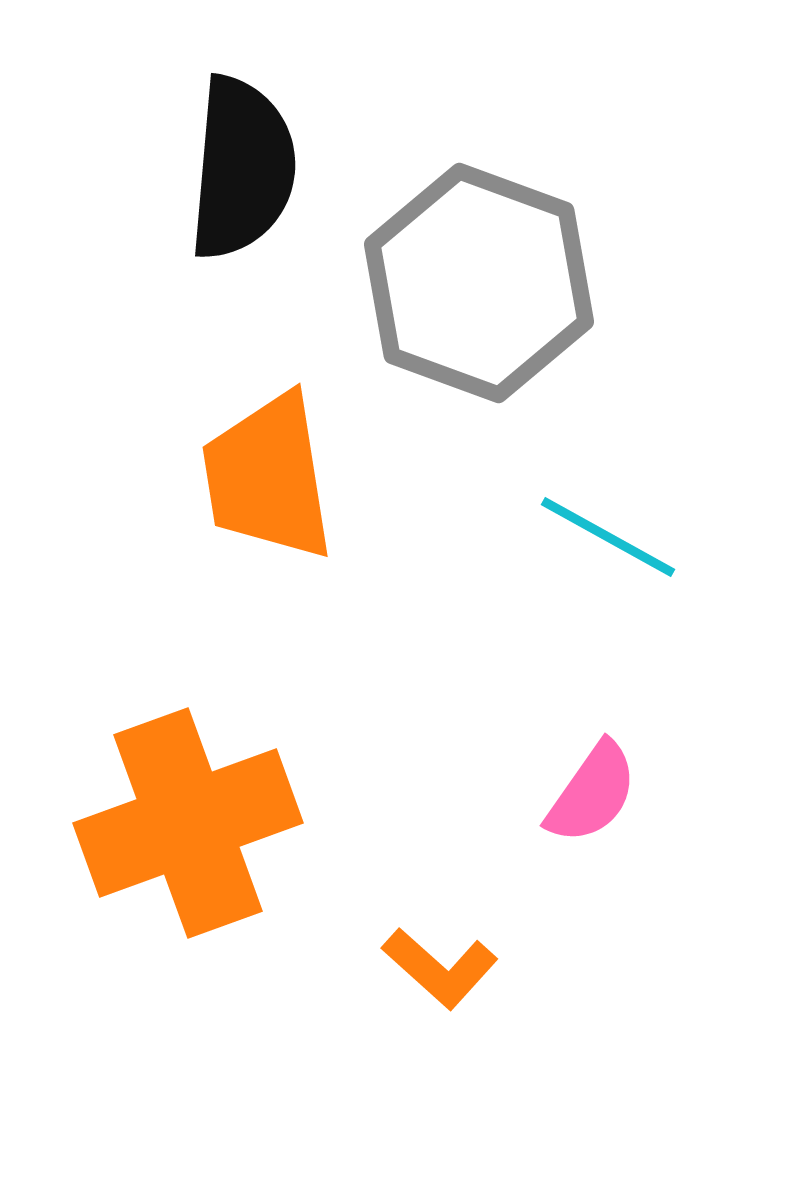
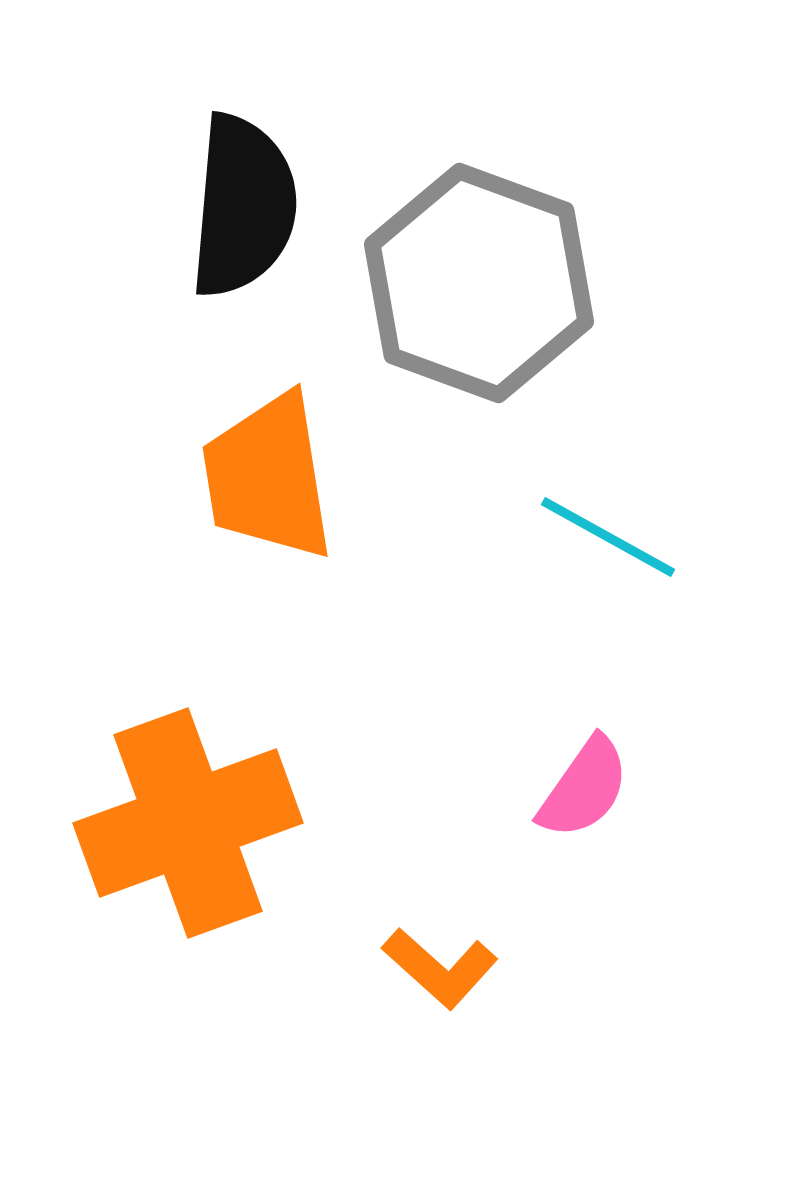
black semicircle: moved 1 px right, 38 px down
pink semicircle: moved 8 px left, 5 px up
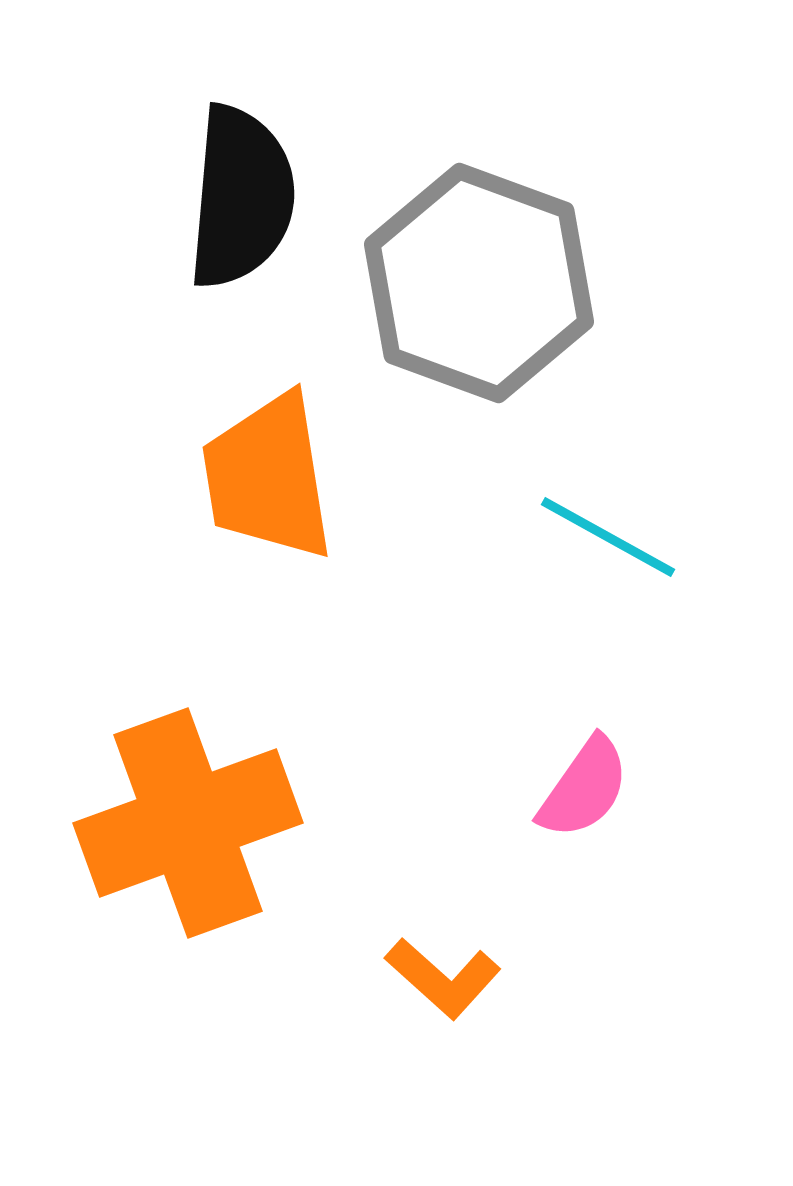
black semicircle: moved 2 px left, 9 px up
orange L-shape: moved 3 px right, 10 px down
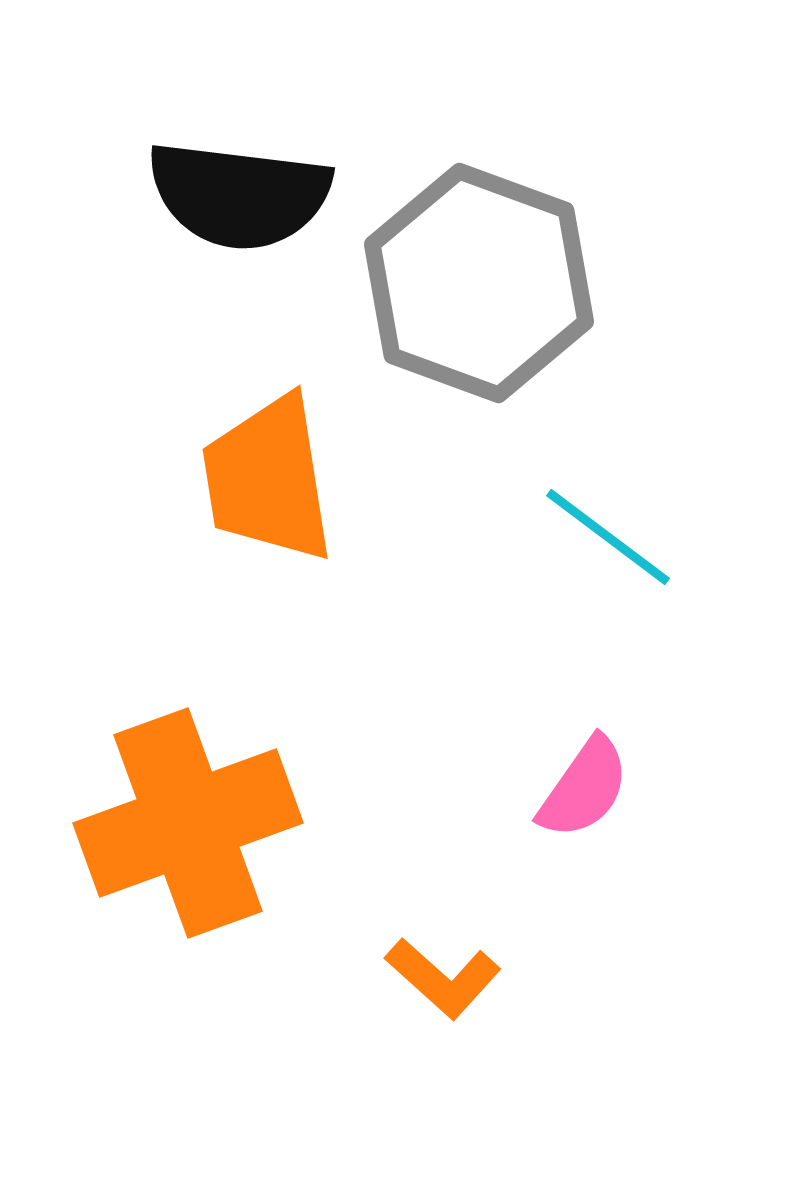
black semicircle: moved 2 px left, 2 px up; rotated 92 degrees clockwise
orange trapezoid: moved 2 px down
cyan line: rotated 8 degrees clockwise
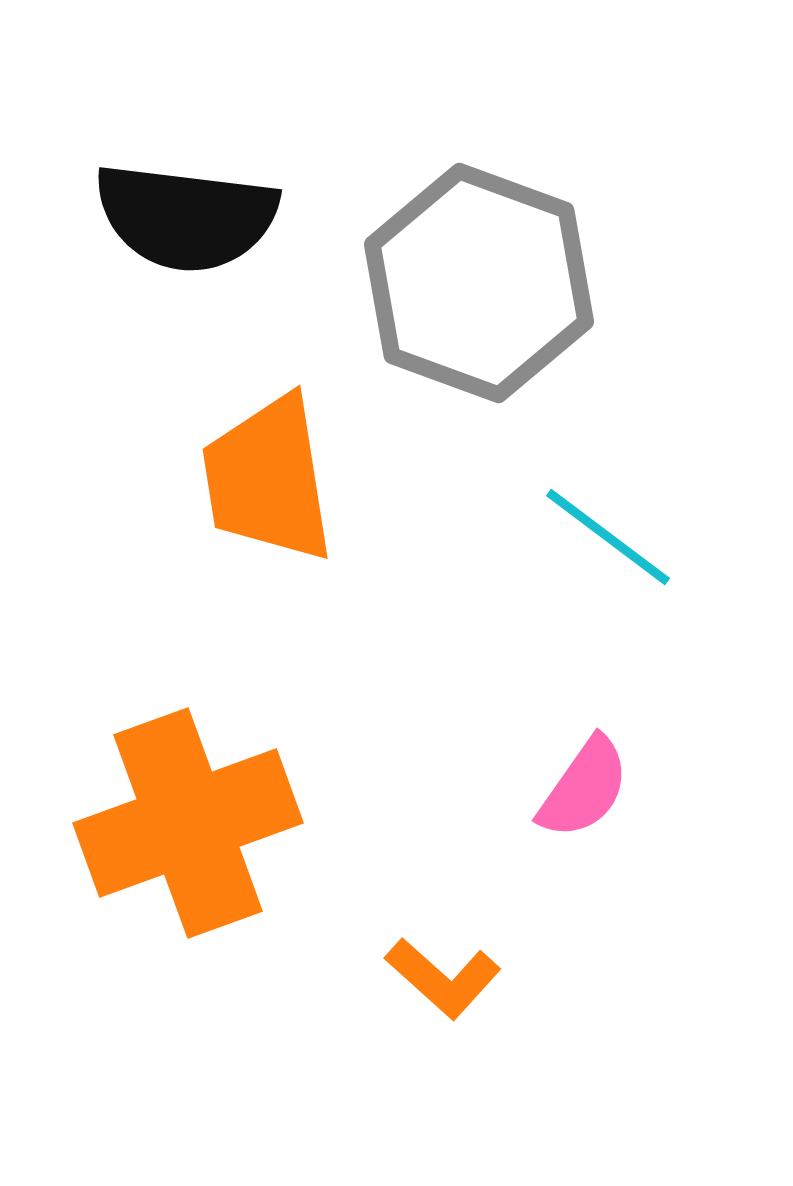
black semicircle: moved 53 px left, 22 px down
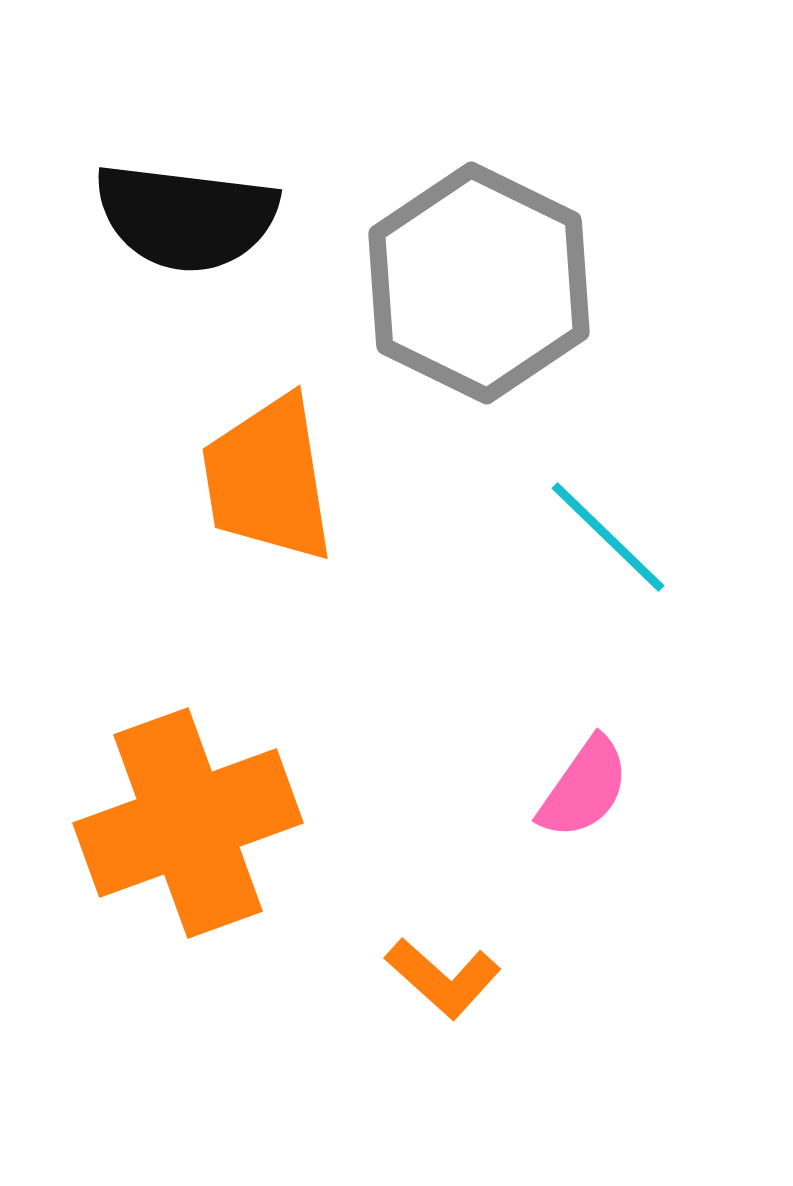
gray hexagon: rotated 6 degrees clockwise
cyan line: rotated 7 degrees clockwise
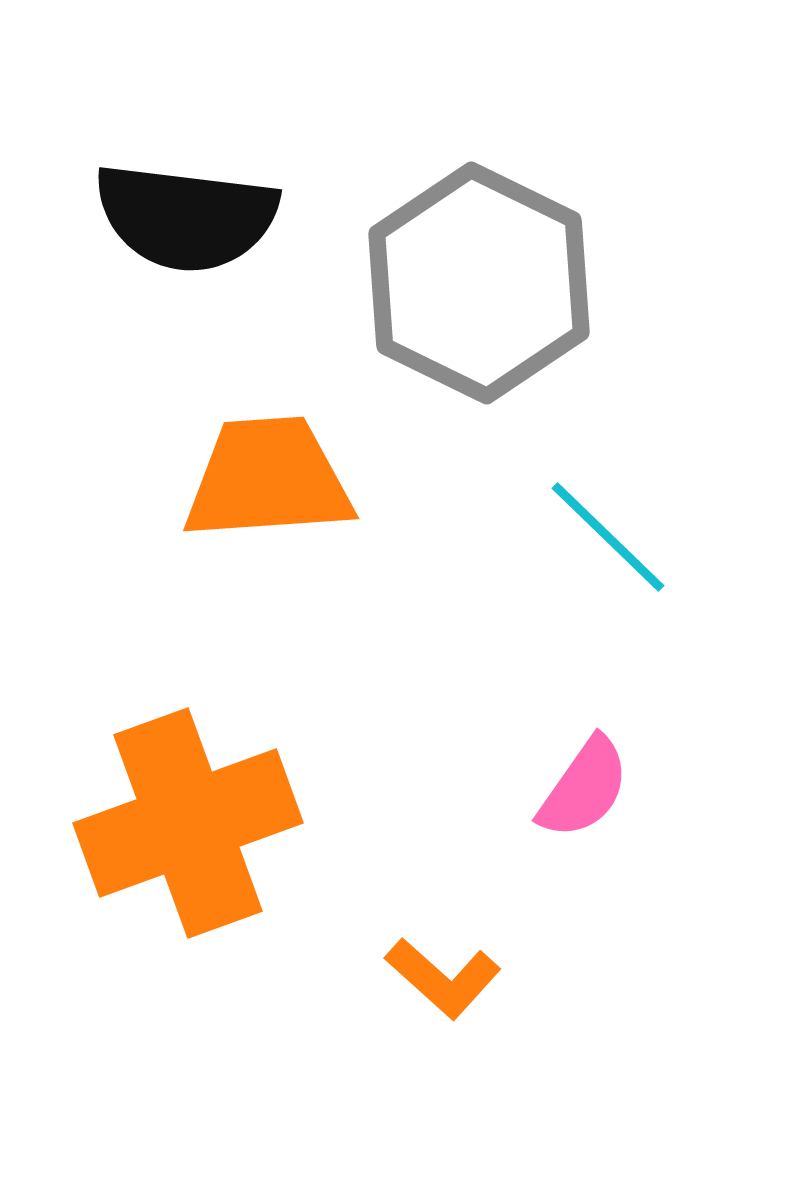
orange trapezoid: rotated 95 degrees clockwise
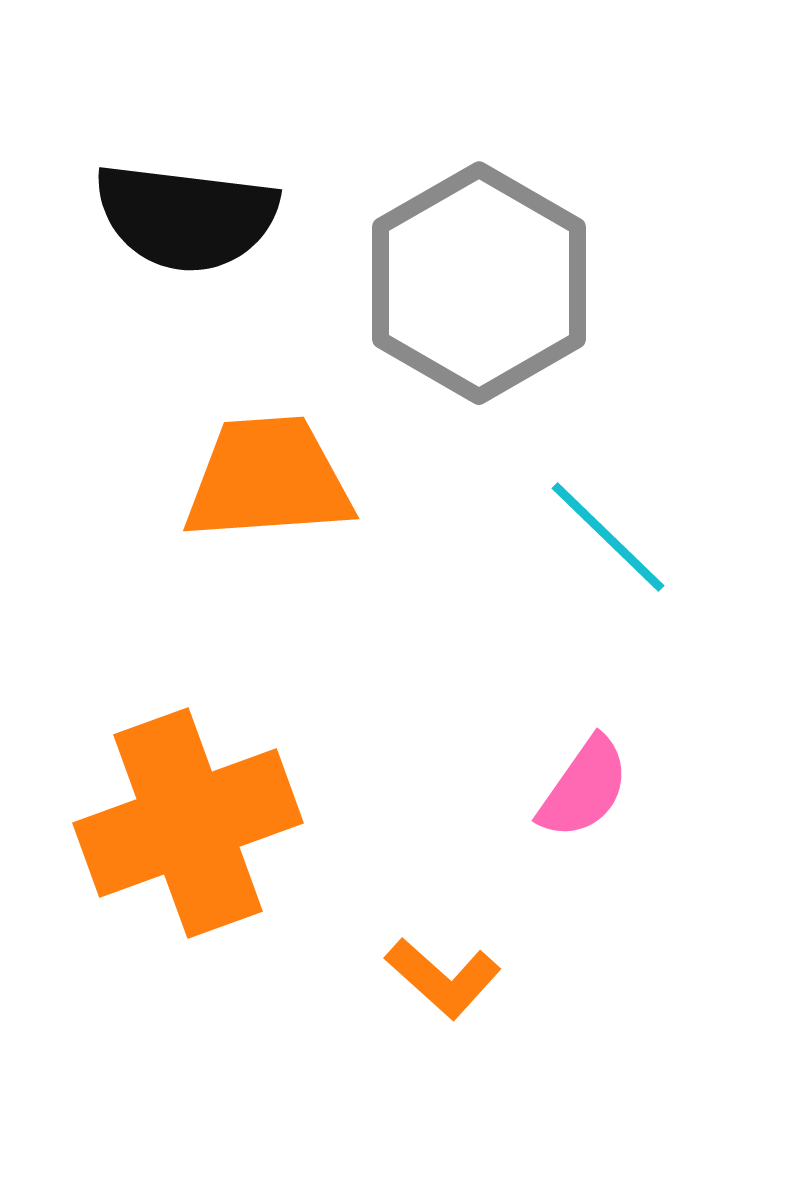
gray hexagon: rotated 4 degrees clockwise
